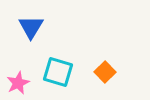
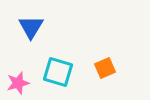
orange square: moved 4 px up; rotated 20 degrees clockwise
pink star: rotated 10 degrees clockwise
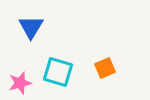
pink star: moved 2 px right
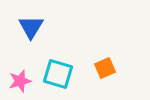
cyan square: moved 2 px down
pink star: moved 2 px up
